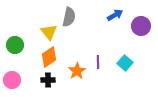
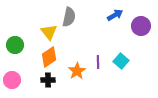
cyan square: moved 4 px left, 2 px up
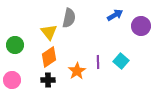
gray semicircle: moved 1 px down
